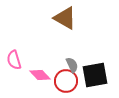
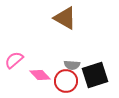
pink semicircle: rotated 66 degrees clockwise
gray semicircle: rotated 119 degrees clockwise
black square: rotated 8 degrees counterclockwise
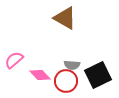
black square: moved 3 px right; rotated 8 degrees counterclockwise
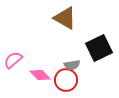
pink semicircle: moved 1 px left
gray semicircle: rotated 14 degrees counterclockwise
black square: moved 1 px right, 27 px up
red circle: moved 1 px up
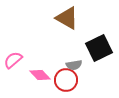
brown triangle: moved 2 px right
gray semicircle: moved 2 px right
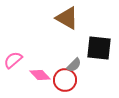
black square: rotated 32 degrees clockwise
gray semicircle: rotated 35 degrees counterclockwise
red circle: moved 1 px left
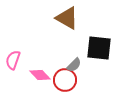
pink semicircle: rotated 30 degrees counterclockwise
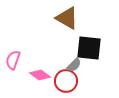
black square: moved 10 px left
pink diamond: rotated 10 degrees counterclockwise
red circle: moved 1 px right, 1 px down
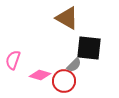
pink diamond: rotated 20 degrees counterclockwise
red circle: moved 2 px left
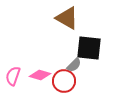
pink semicircle: moved 16 px down
